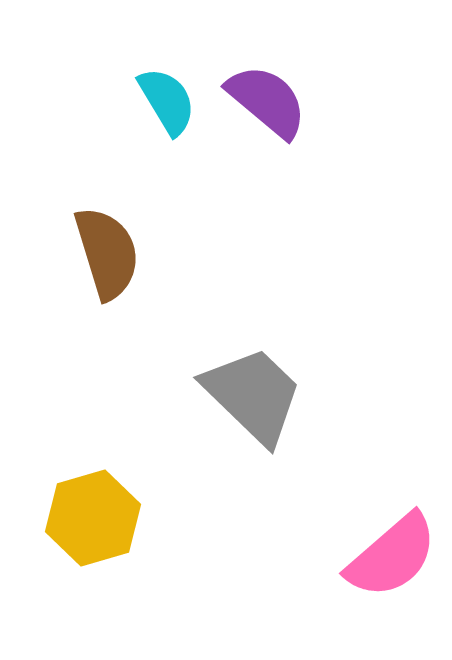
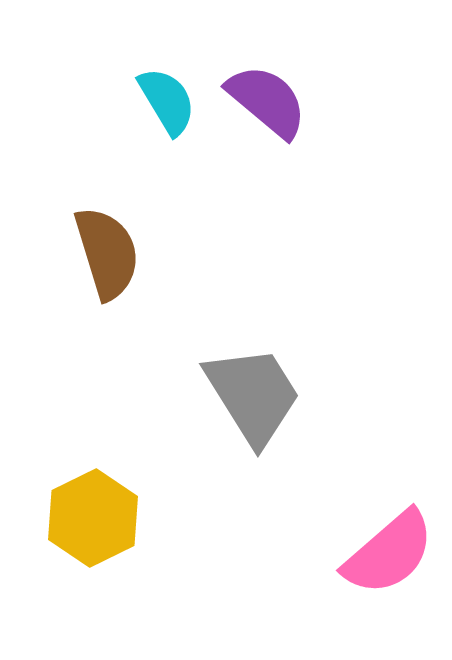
gray trapezoid: rotated 14 degrees clockwise
yellow hexagon: rotated 10 degrees counterclockwise
pink semicircle: moved 3 px left, 3 px up
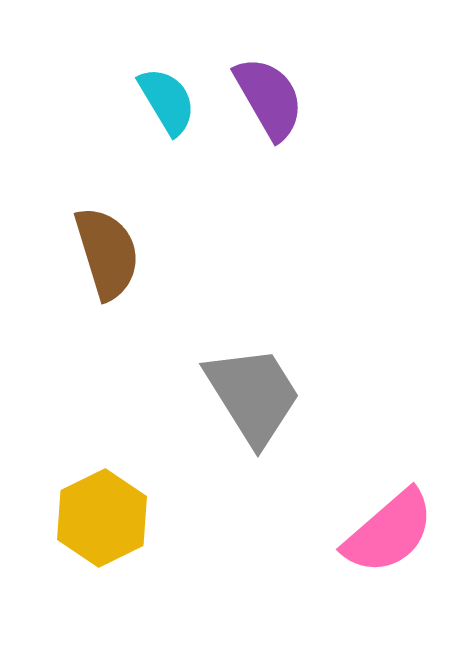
purple semicircle: moved 2 px right, 3 px up; rotated 20 degrees clockwise
yellow hexagon: moved 9 px right
pink semicircle: moved 21 px up
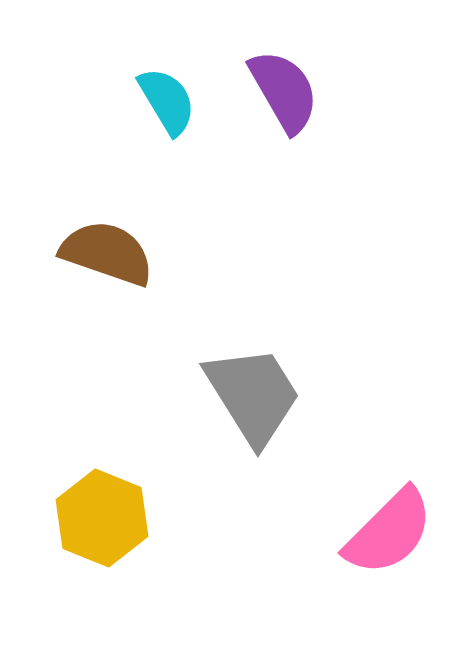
purple semicircle: moved 15 px right, 7 px up
brown semicircle: rotated 54 degrees counterclockwise
yellow hexagon: rotated 12 degrees counterclockwise
pink semicircle: rotated 4 degrees counterclockwise
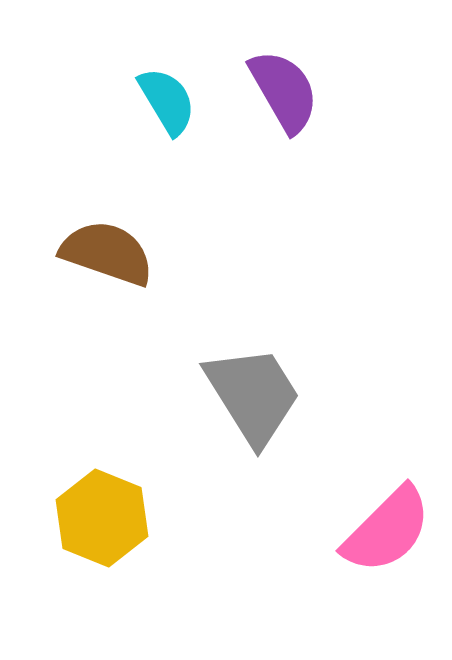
pink semicircle: moved 2 px left, 2 px up
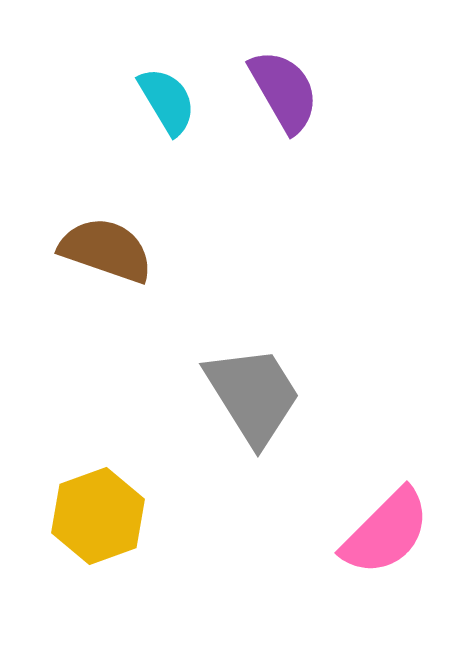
brown semicircle: moved 1 px left, 3 px up
yellow hexagon: moved 4 px left, 2 px up; rotated 18 degrees clockwise
pink semicircle: moved 1 px left, 2 px down
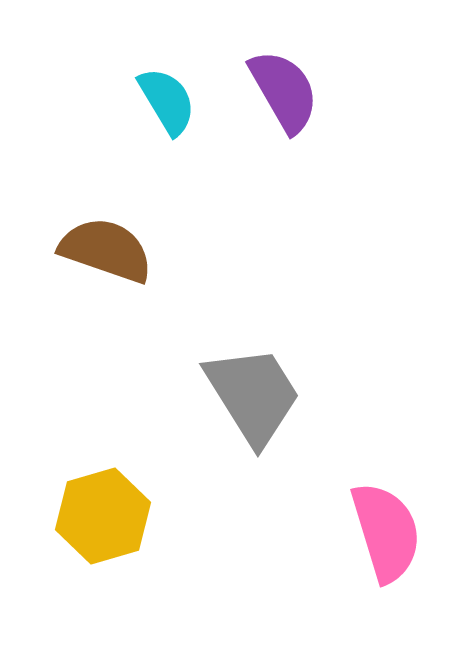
yellow hexagon: moved 5 px right; rotated 4 degrees clockwise
pink semicircle: rotated 62 degrees counterclockwise
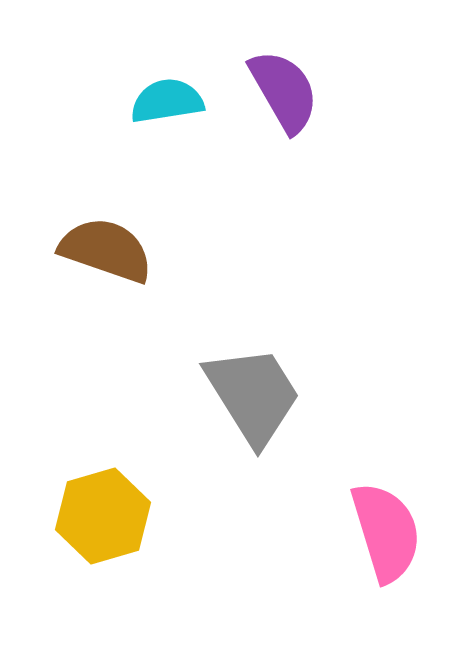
cyan semicircle: rotated 68 degrees counterclockwise
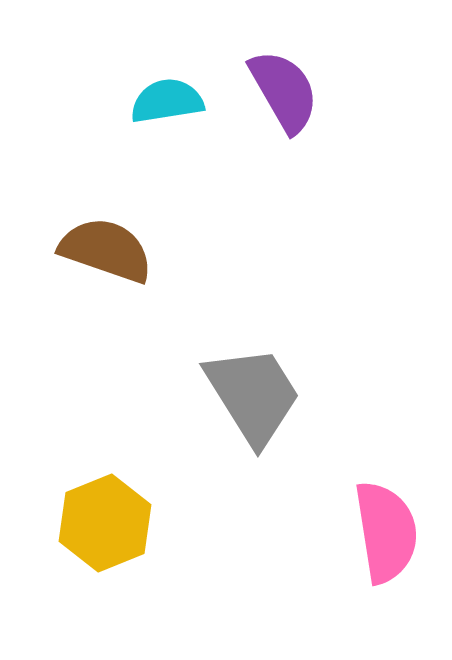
yellow hexagon: moved 2 px right, 7 px down; rotated 6 degrees counterclockwise
pink semicircle: rotated 8 degrees clockwise
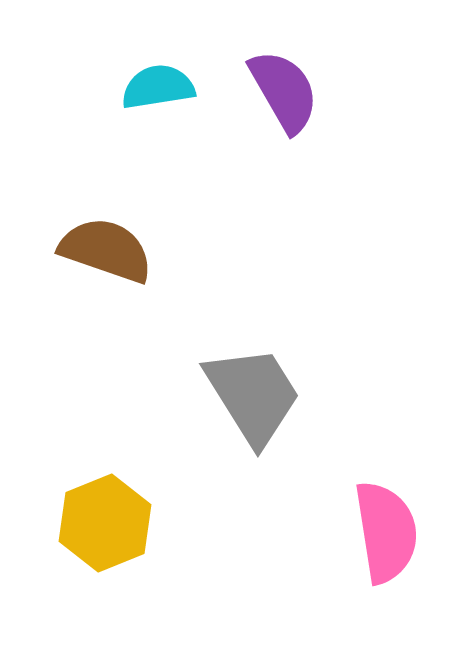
cyan semicircle: moved 9 px left, 14 px up
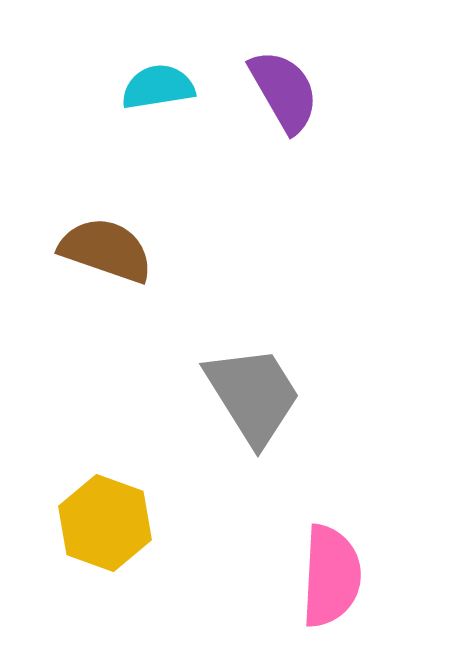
yellow hexagon: rotated 18 degrees counterclockwise
pink semicircle: moved 55 px left, 44 px down; rotated 12 degrees clockwise
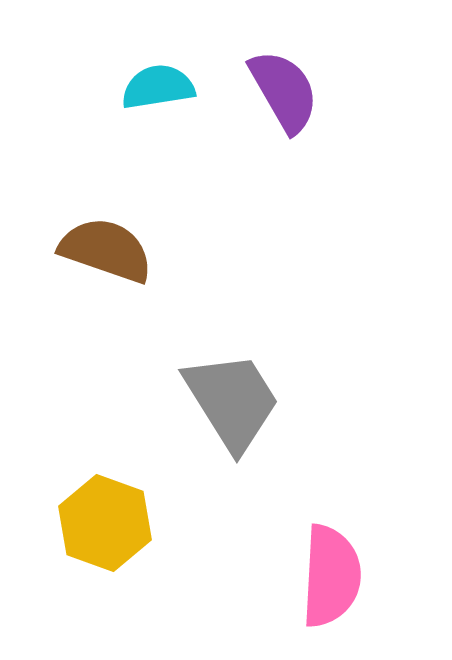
gray trapezoid: moved 21 px left, 6 px down
